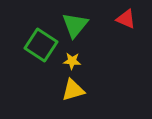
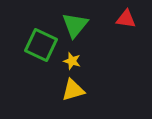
red triangle: rotated 15 degrees counterclockwise
green square: rotated 8 degrees counterclockwise
yellow star: rotated 12 degrees clockwise
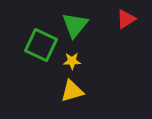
red triangle: rotated 40 degrees counterclockwise
yellow star: rotated 18 degrees counterclockwise
yellow triangle: moved 1 px left, 1 px down
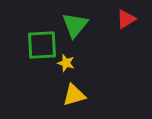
green square: moved 1 px right; rotated 28 degrees counterclockwise
yellow star: moved 6 px left, 2 px down; rotated 18 degrees clockwise
yellow triangle: moved 2 px right, 4 px down
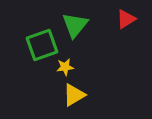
green square: rotated 16 degrees counterclockwise
yellow star: moved 1 px left, 4 px down; rotated 24 degrees counterclockwise
yellow triangle: rotated 15 degrees counterclockwise
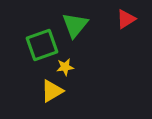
yellow triangle: moved 22 px left, 4 px up
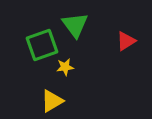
red triangle: moved 22 px down
green triangle: rotated 16 degrees counterclockwise
yellow triangle: moved 10 px down
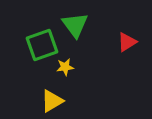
red triangle: moved 1 px right, 1 px down
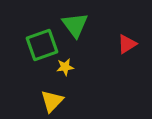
red triangle: moved 2 px down
yellow triangle: rotated 15 degrees counterclockwise
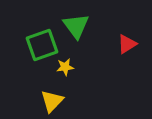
green triangle: moved 1 px right, 1 px down
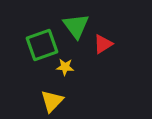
red triangle: moved 24 px left
yellow star: rotated 12 degrees clockwise
